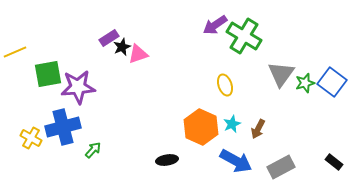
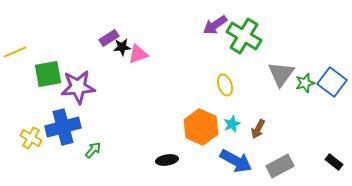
black star: rotated 18 degrees clockwise
gray rectangle: moved 1 px left, 1 px up
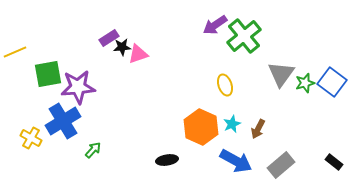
green cross: rotated 20 degrees clockwise
blue cross: moved 6 px up; rotated 16 degrees counterclockwise
gray rectangle: moved 1 px right, 1 px up; rotated 12 degrees counterclockwise
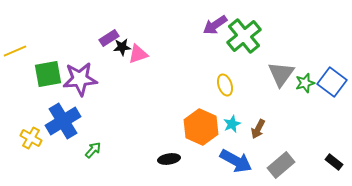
yellow line: moved 1 px up
purple star: moved 2 px right, 8 px up
black ellipse: moved 2 px right, 1 px up
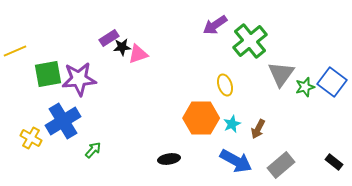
green cross: moved 6 px right, 5 px down
purple star: moved 1 px left
green star: moved 4 px down
orange hexagon: moved 9 px up; rotated 24 degrees counterclockwise
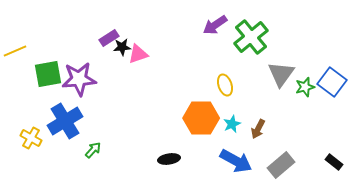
green cross: moved 1 px right, 4 px up
blue cross: moved 2 px right
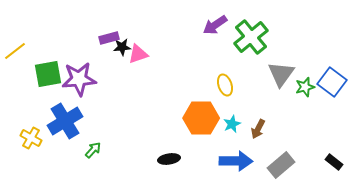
purple rectangle: rotated 18 degrees clockwise
yellow line: rotated 15 degrees counterclockwise
blue arrow: rotated 28 degrees counterclockwise
